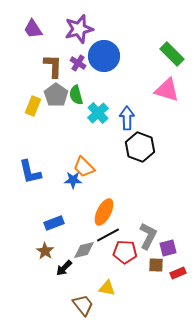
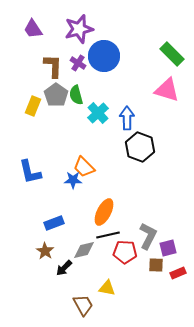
black line: rotated 15 degrees clockwise
brown trapezoid: rotated 10 degrees clockwise
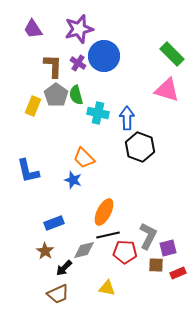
cyan cross: rotated 35 degrees counterclockwise
orange trapezoid: moved 9 px up
blue L-shape: moved 2 px left, 1 px up
blue star: rotated 18 degrees clockwise
brown trapezoid: moved 25 px left, 11 px up; rotated 95 degrees clockwise
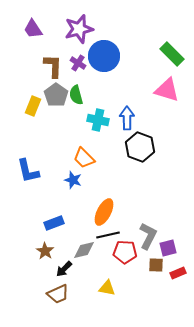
cyan cross: moved 7 px down
black arrow: moved 1 px down
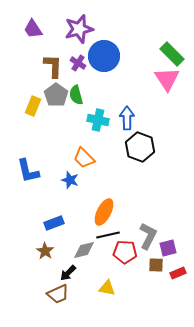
pink triangle: moved 11 px up; rotated 40 degrees clockwise
blue star: moved 3 px left
black arrow: moved 4 px right, 4 px down
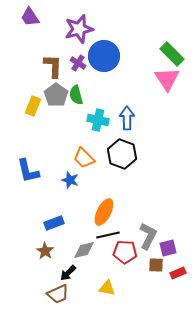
purple trapezoid: moved 3 px left, 12 px up
black hexagon: moved 18 px left, 7 px down
